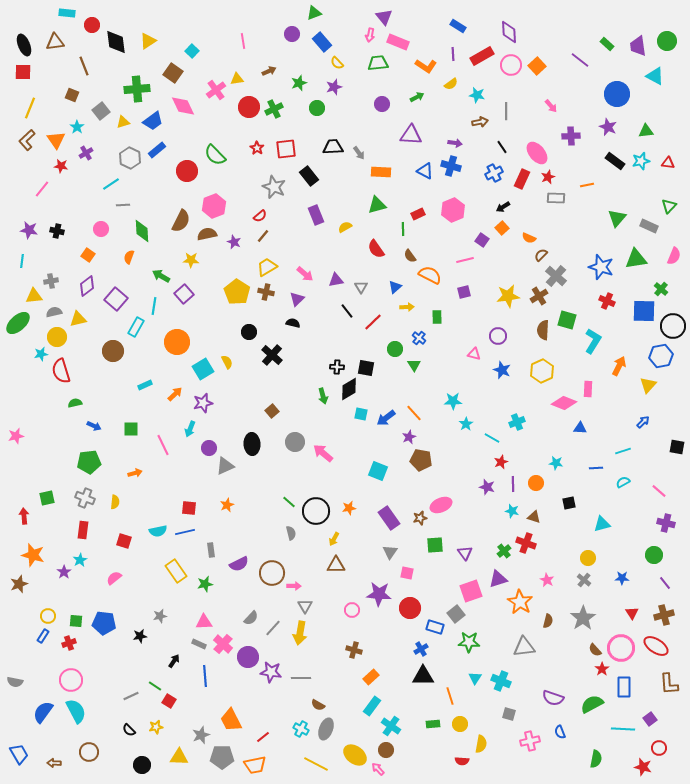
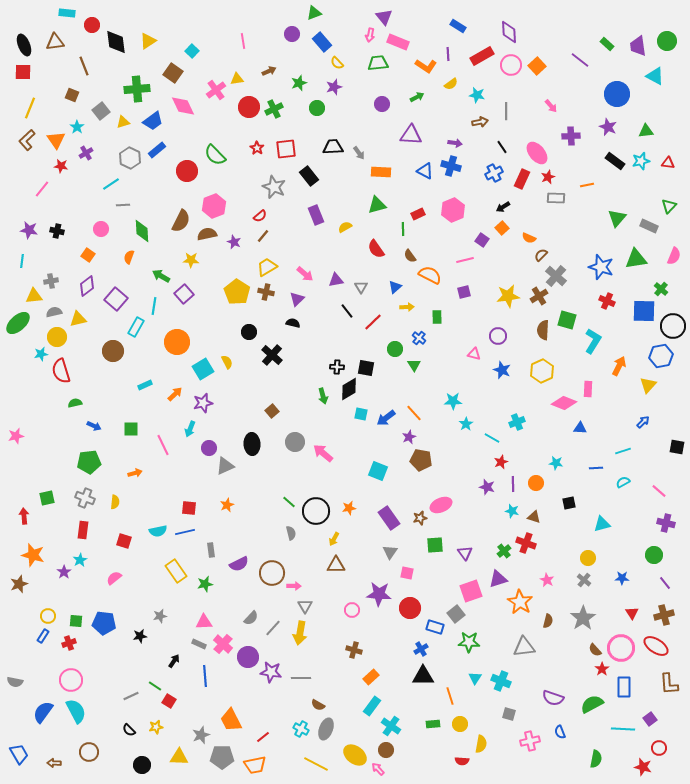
purple line at (453, 54): moved 5 px left
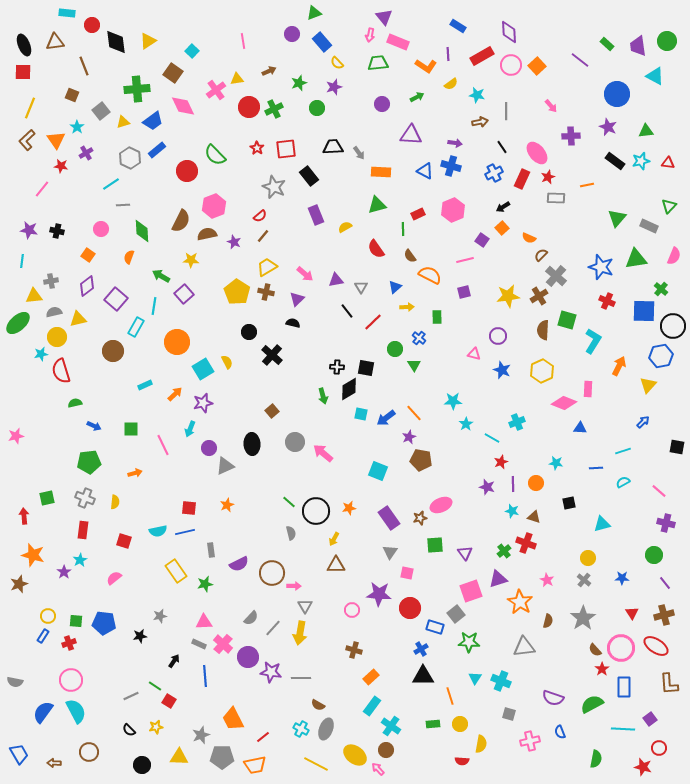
orange trapezoid at (231, 720): moved 2 px right, 1 px up
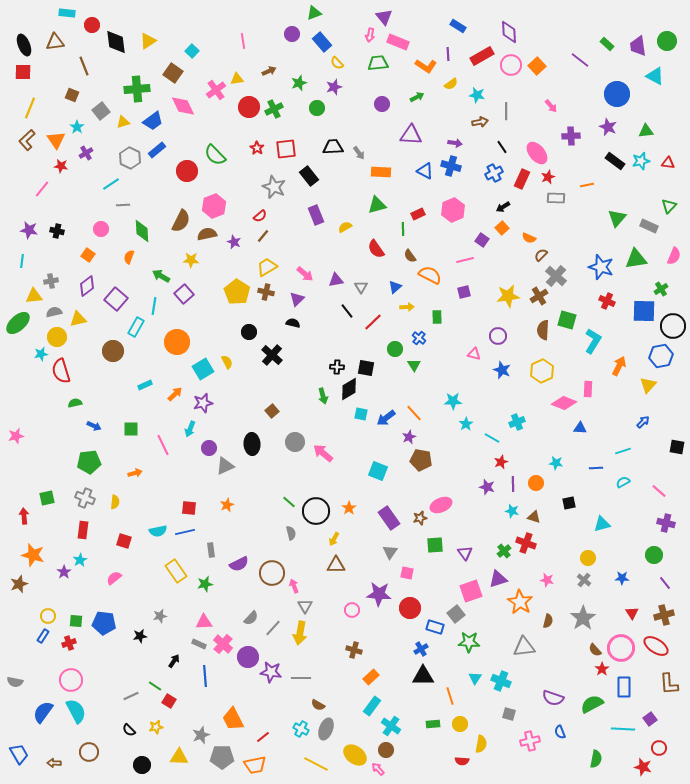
green cross at (661, 289): rotated 16 degrees clockwise
orange star at (349, 508): rotated 24 degrees counterclockwise
pink star at (547, 580): rotated 16 degrees counterclockwise
pink arrow at (294, 586): rotated 112 degrees counterclockwise
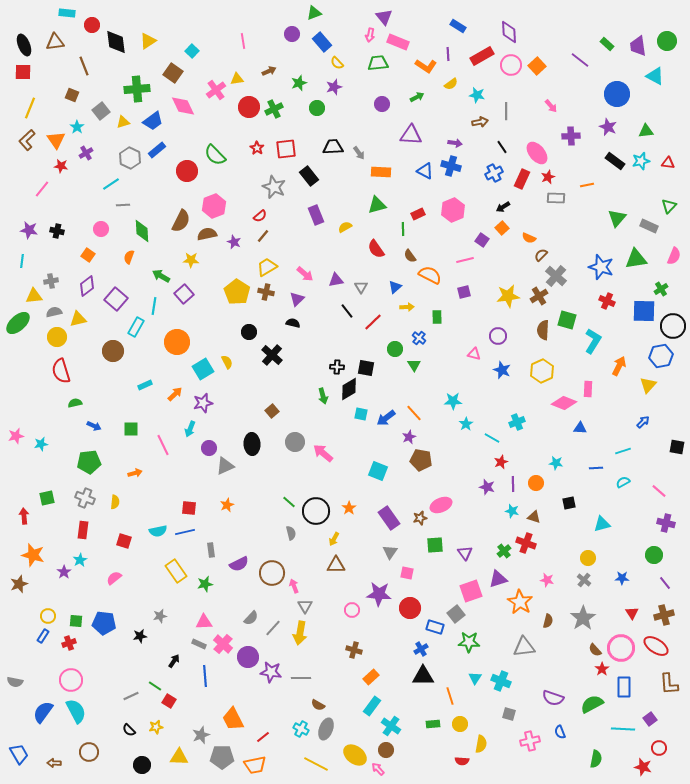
cyan star at (41, 354): moved 90 px down
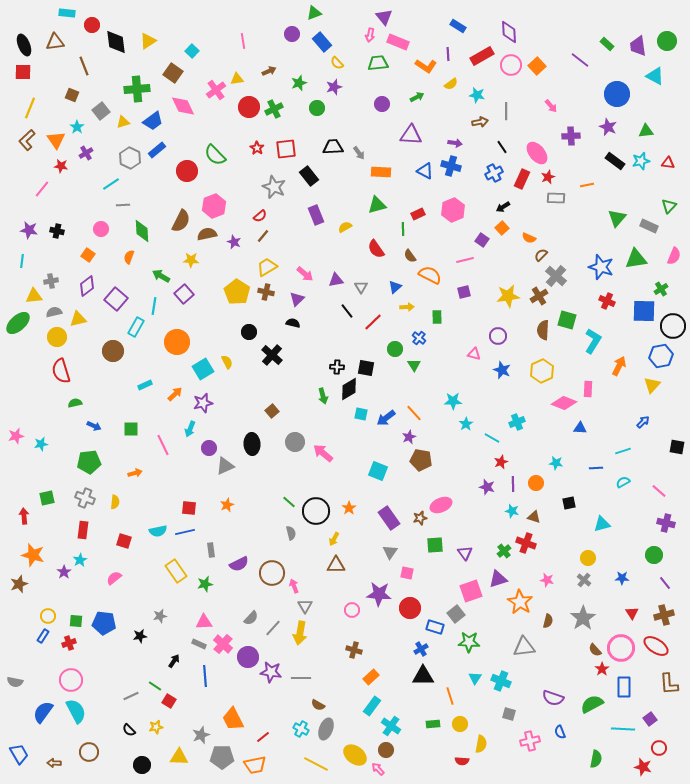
yellow triangle at (648, 385): moved 4 px right
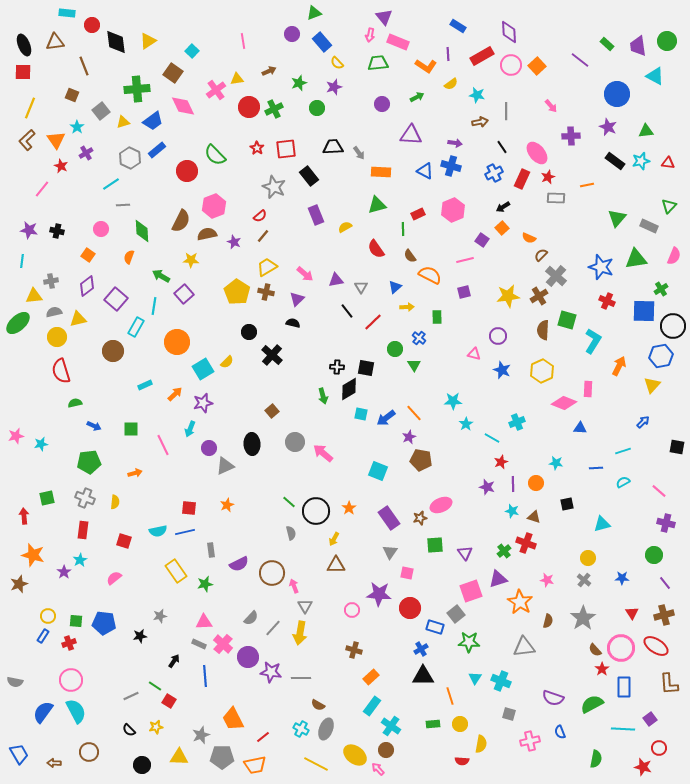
red star at (61, 166): rotated 16 degrees clockwise
yellow semicircle at (227, 362): rotated 72 degrees clockwise
black square at (569, 503): moved 2 px left, 1 px down
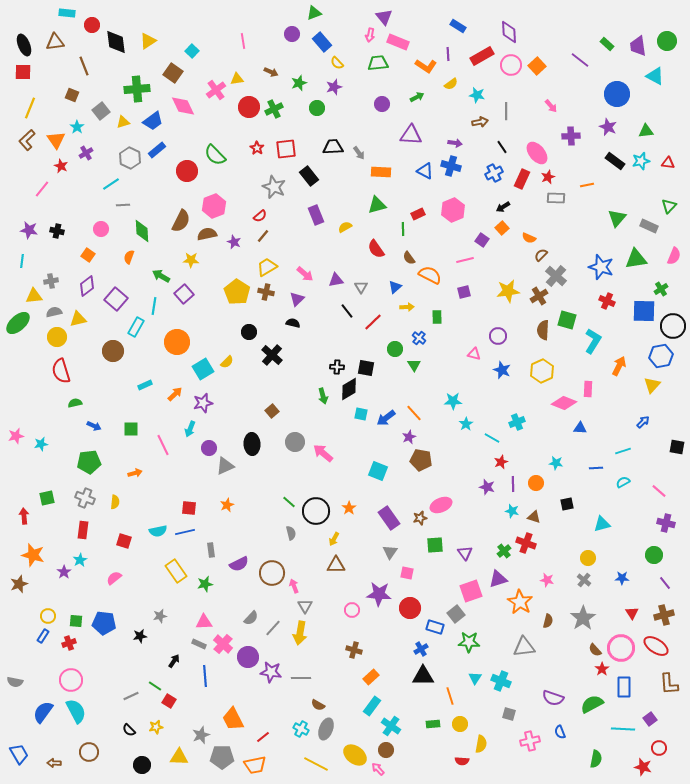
brown arrow at (269, 71): moved 2 px right, 1 px down; rotated 48 degrees clockwise
brown semicircle at (410, 256): moved 1 px left, 2 px down
yellow star at (508, 296): moved 5 px up
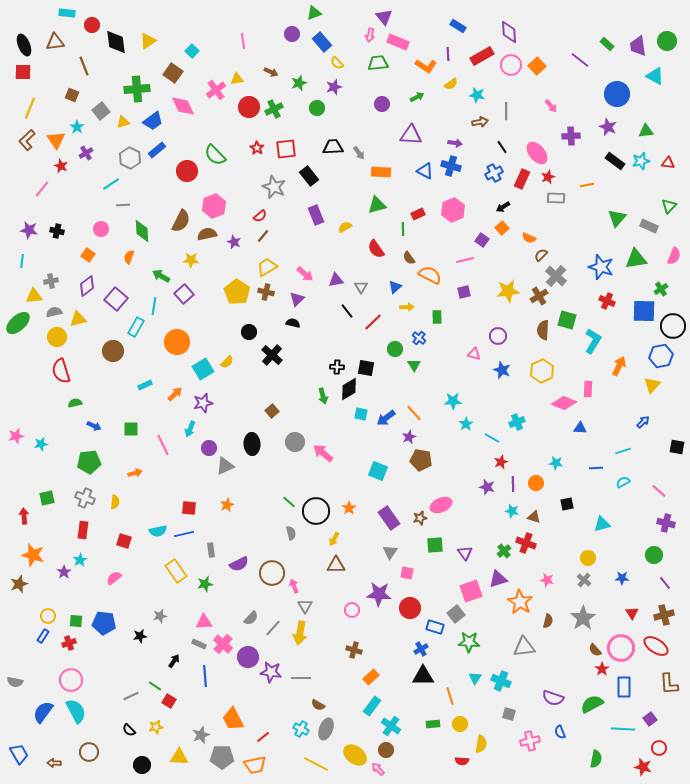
blue line at (185, 532): moved 1 px left, 2 px down
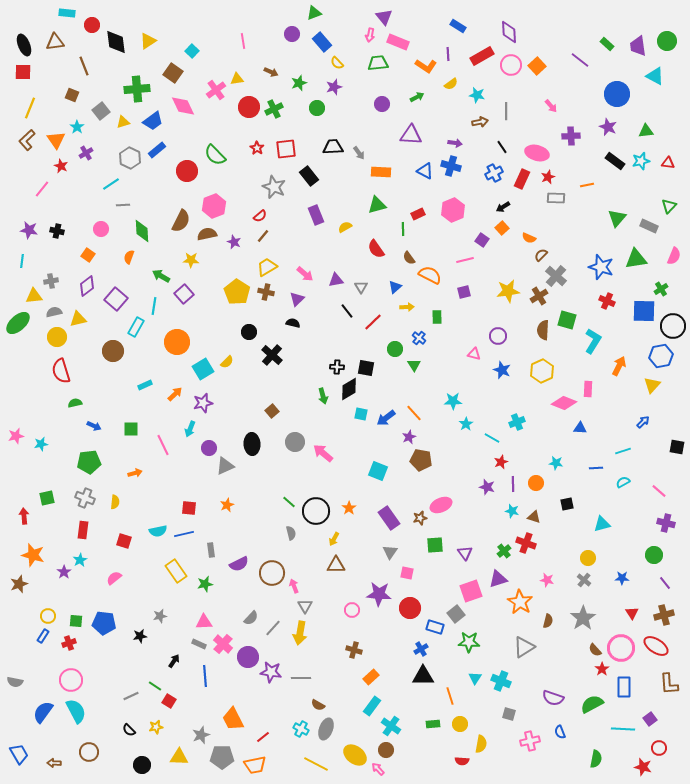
pink ellipse at (537, 153): rotated 35 degrees counterclockwise
gray triangle at (524, 647): rotated 25 degrees counterclockwise
